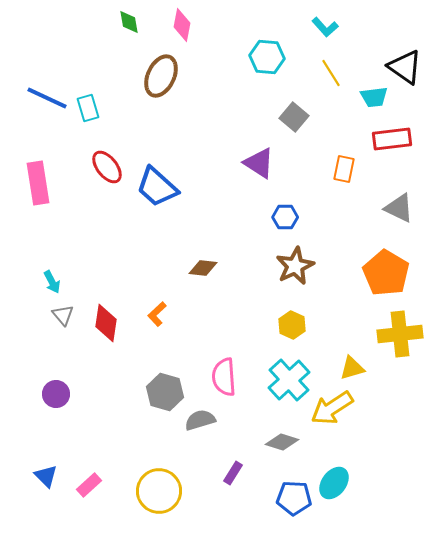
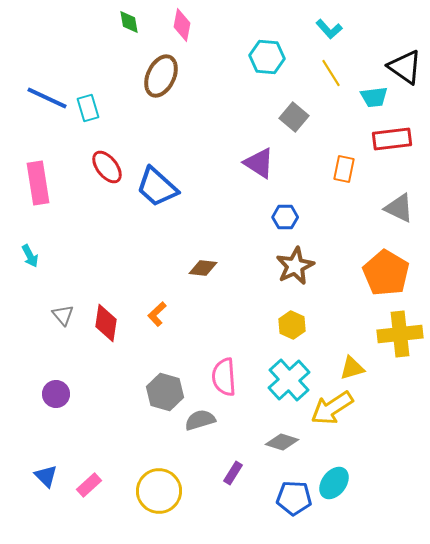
cyan L-shape at (325, 27): moved 4 px right, 2 px down
cyan arrow at (52, 282): moved 22 px left, 26 px up
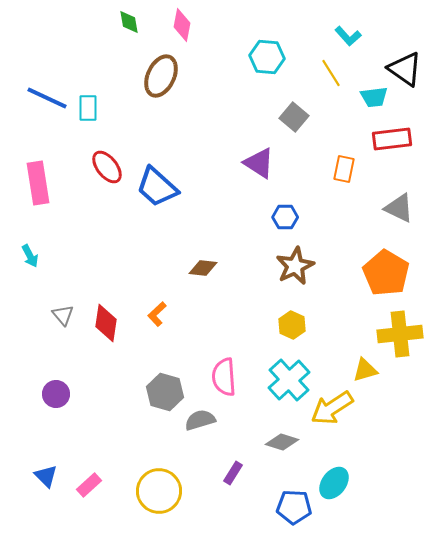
cyan L-shape at (329, 29): moved 19 px right, 7 px down
black triangle at (405, 67): moved 2 px down
cyan rectangle at (88, 108): rotated 16 degrees clockwise
yellow triangle at (352, 368): moved 13 px right, 2 px down
blue pentagon at (294, 498): moved 9 px down
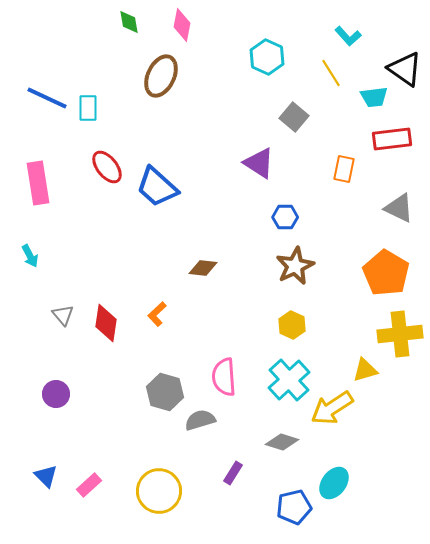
cyan hexagon at (267, 57): rotated 20 degrees clockwise
blue pentagon at (294, 507): rotated 16 degrees counterclockwise
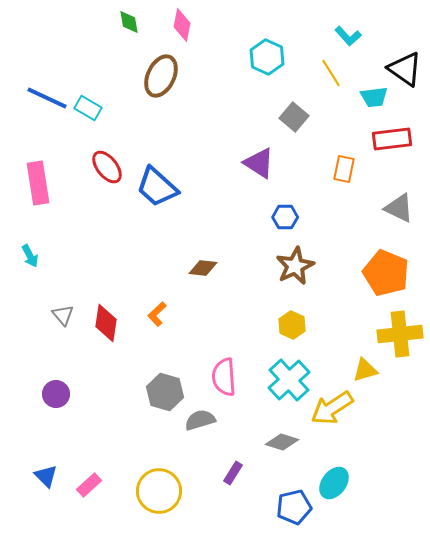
cyan rectangle at (88, 108): rotated 60 degrees counterclockwise
orange pentagon at (386, 273): rotated 9 degrees counterclockwise
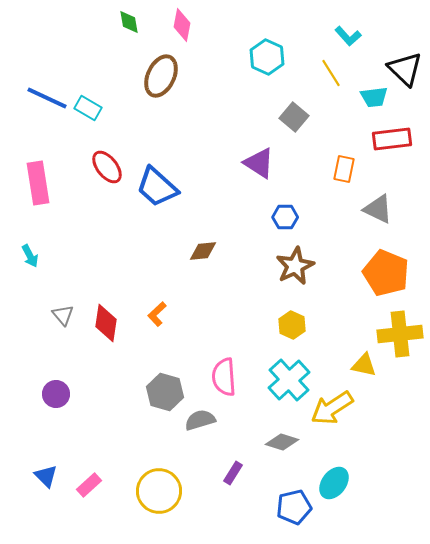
black triangle at (405, 69): rotated 9 degrees clockwise
gray triangle at (399, 208): moved 21 px left, 1 px down
brown diamond at (203, 268): moved 17 px up; rotated 12 degrees counterclockwise
yellow triangle at (365, 370): moved 1 px left, 5 px up; rotated 28 degrees clockwise
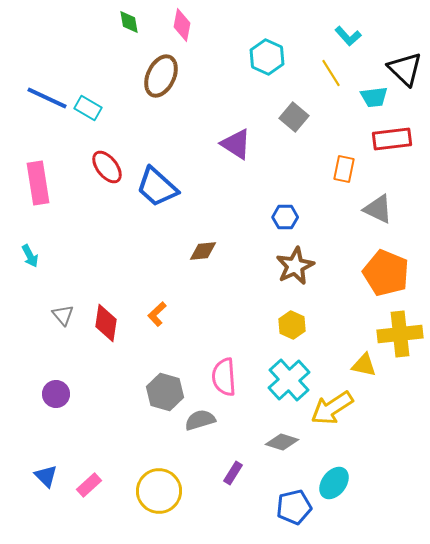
purple triangle at (259, 163): moved 23 px left, 19 px up
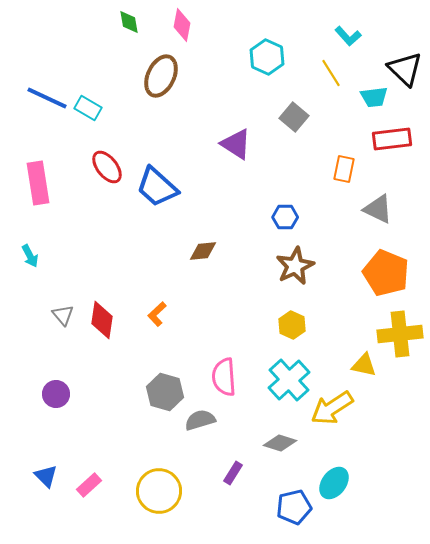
red diamond at (106, 323): moved 4 px left, 3 px up
gray diamond at (282, 442): moved 2 px left, 1 px down
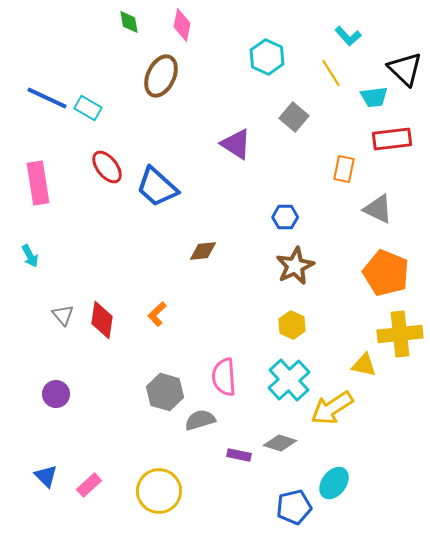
purple rectangle at (233, 473): moved 6 px right, 18 px up; rotated 70 degrees clockwise
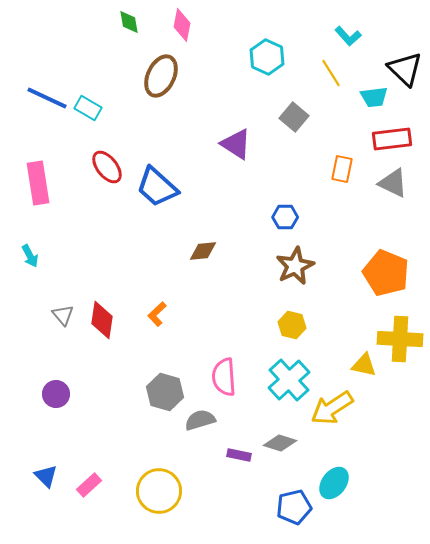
orange rectangle at (344, 169): moved 2 px left
gray triangle at (378, 209): moved 15 px right, 26 px up
yellow hexagon at (292, 325): rotated 12 degrees counterclockwise
yellow cross at (400, 334): moved 5 px down; rotated 9 degrees clockwise
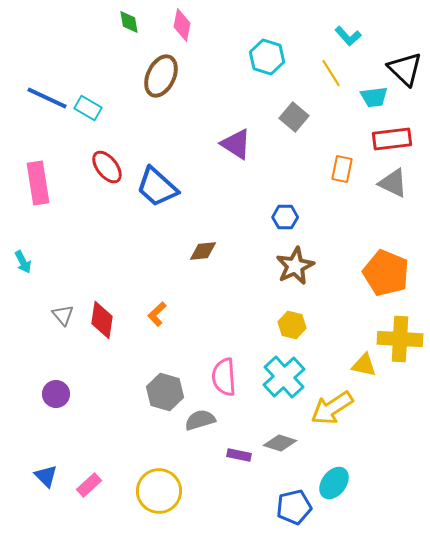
cyan hexagon at (267, 57): rotated 8 degrees counterclockwise
cyan arrow at (30, 256): moved 7 px left, 6 px down
cyan cross at (289, 380): moved 5 px left, 3 px up
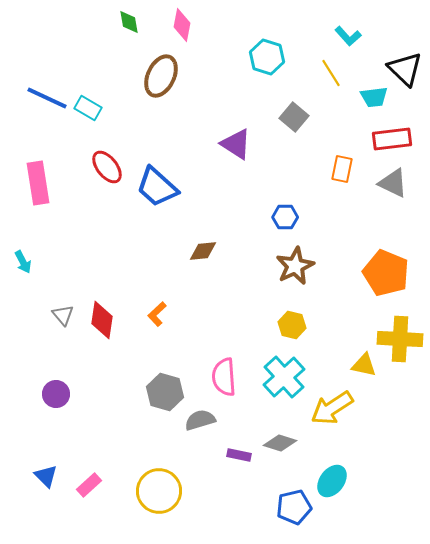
cyan ellipse at (334, 483): moved 2 px left, 2 px up
